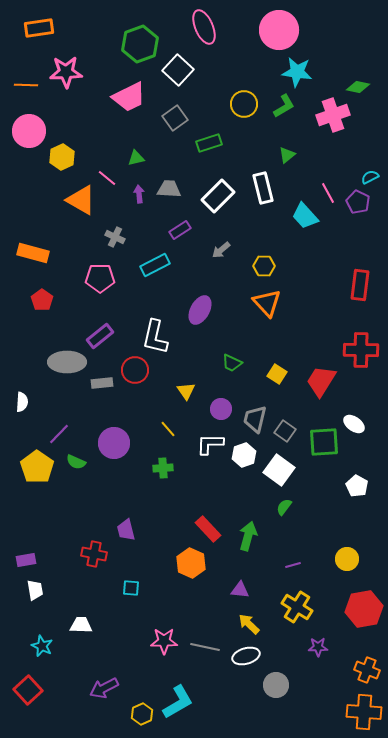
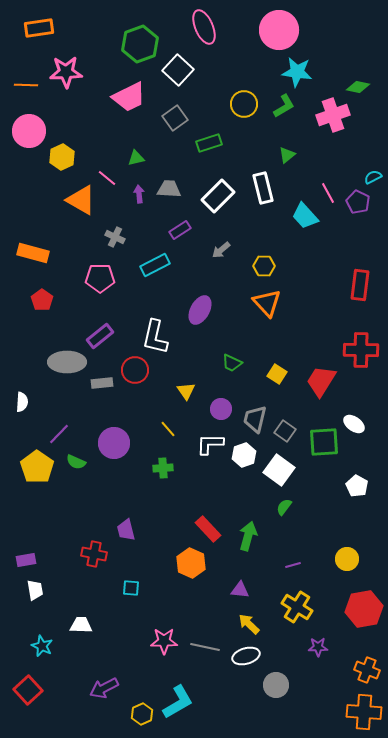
cyan semicircle at (370, 177): moved 3 px right
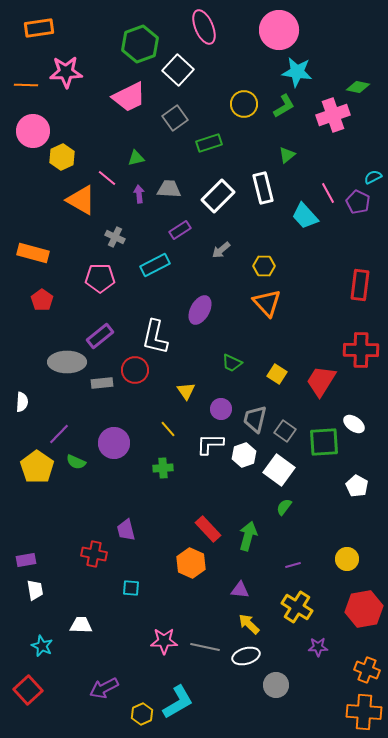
pink circle at (29, 131): moved 4 px right
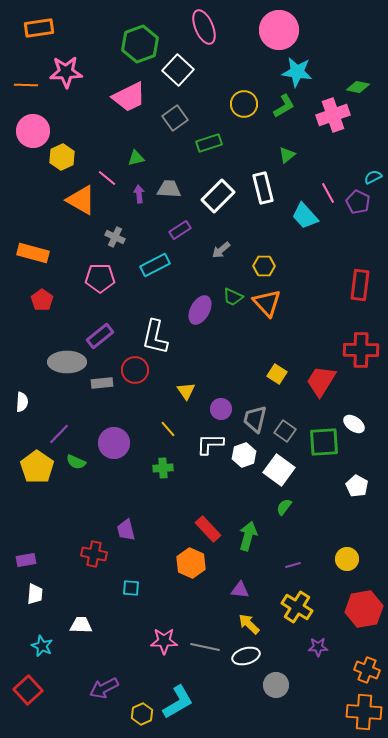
green trapezoid at (232, 363): moved 1 px right, 66 px up
white trapezoid at (35, 590): moved 4 px down; rotated 15 degrees clockwise
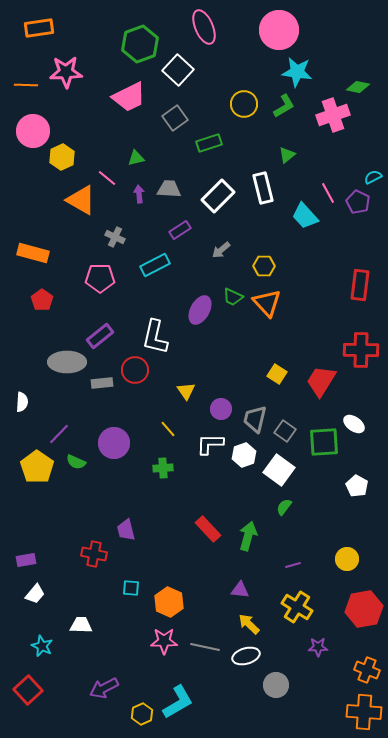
orange hexagon at (191, 563): moved 22 px left, 39 px down
white trapezoid at (35, 594): rotated 35 degrees clockwise
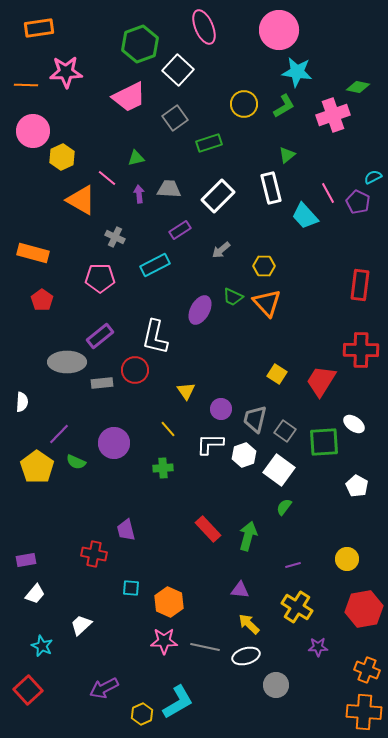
white rectangle at (263, 188): moved 8 px right
white trapezoid at (81, 625): rotated 45 degrees counterclockwise
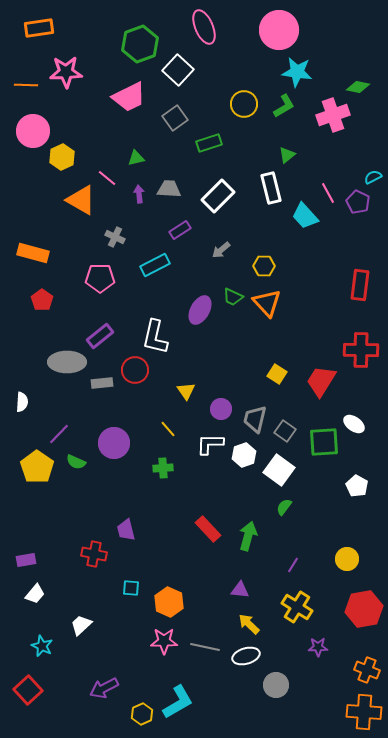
purple line at (293, 565): rotated 42 degrees counterclockwise
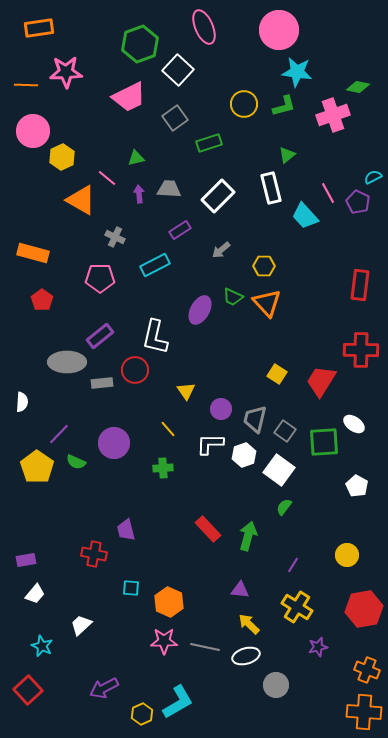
green L-shape at (284, 106): rotated 15 degrees clockwise
yellow circle at (347, 559): moved 4 px up
purple star at (318, 647): rotated 12 degrees counterclockwise
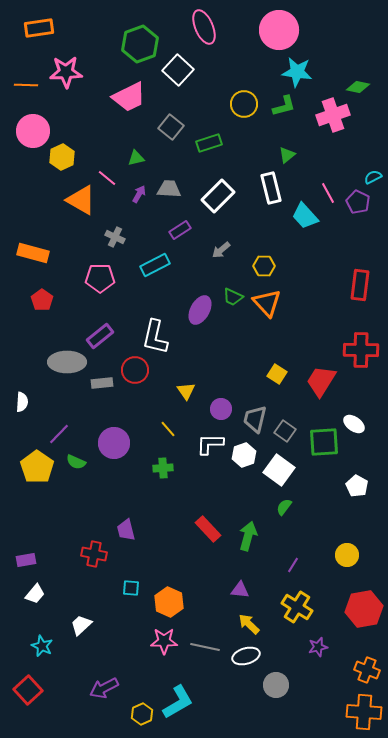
gray square at (175, 118): moved 4 px left, 9 px down; rotated 15 degrees counterclockwise
purple arrow at (139, 194): rotated 36 degrees clockwise
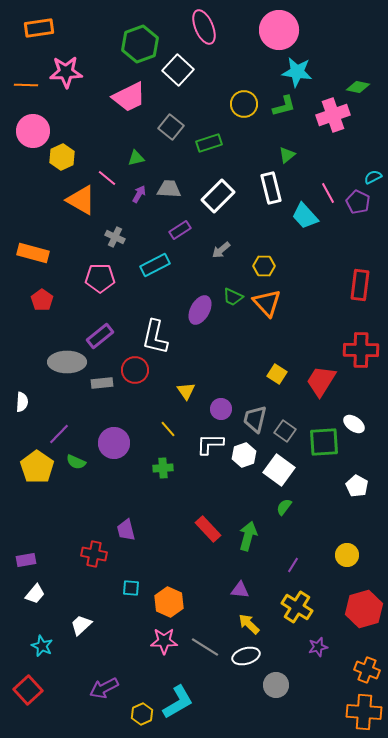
red hexagon at (364, 609): rotated 6 degrees counterclockwise
gray line at (205, 647): rotated 20 degrees clockwise
